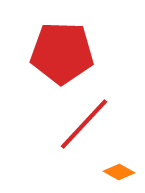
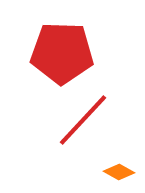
red line: moved 1 px left, 4 px up
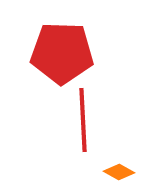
red line: rotated 46 degrees counterclockwise
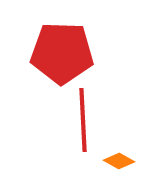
orange diamond: moved 11 px up
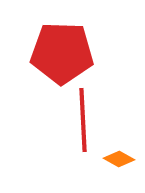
orange diamond: moved 2 px up
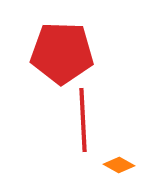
orange diamond: moved 6 px down
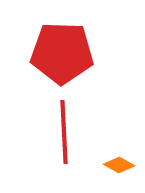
red line: moved 19 px left, 12 px down
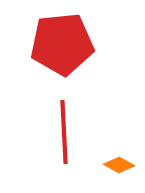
red pentagon: moved 9 px up; rotated 8 degrees counterclockwise
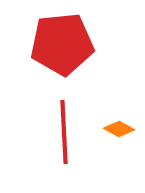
orange diamond: moved 36 px up
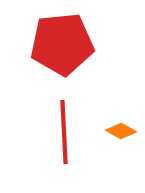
orange diamond: moved 2 px right, 2 px down
